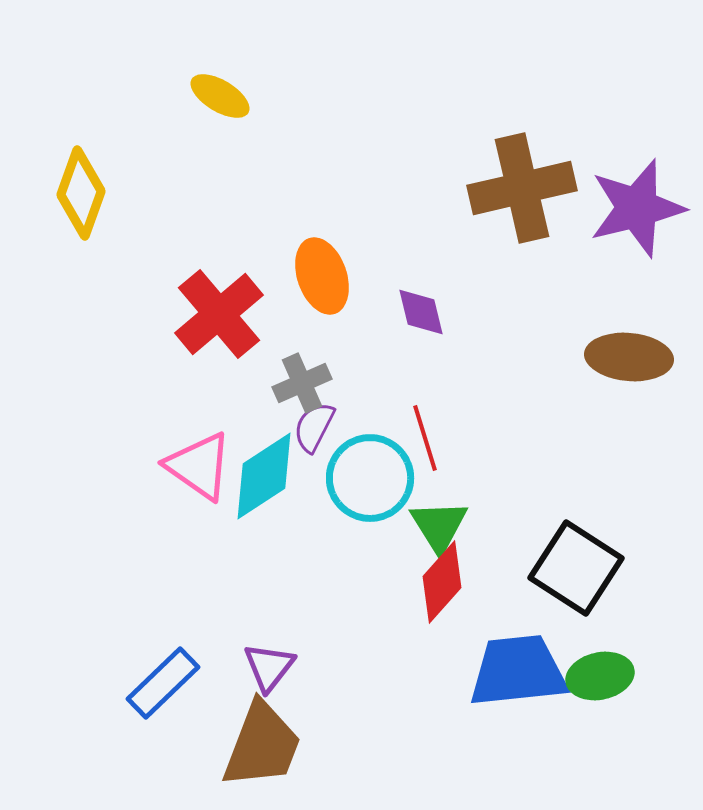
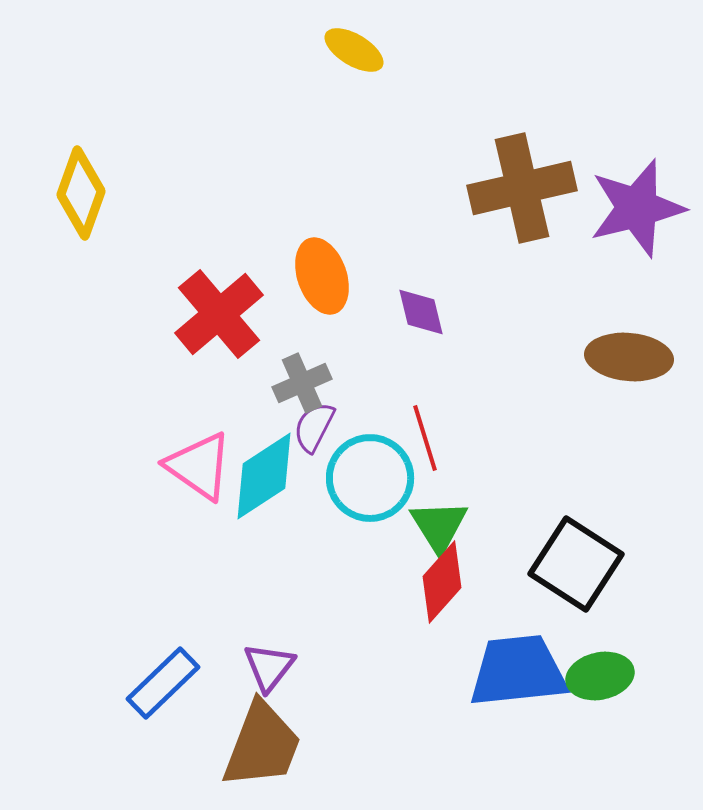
yellow ellipse: moved 134 px right, 46 px up
black square: moved 4 px up
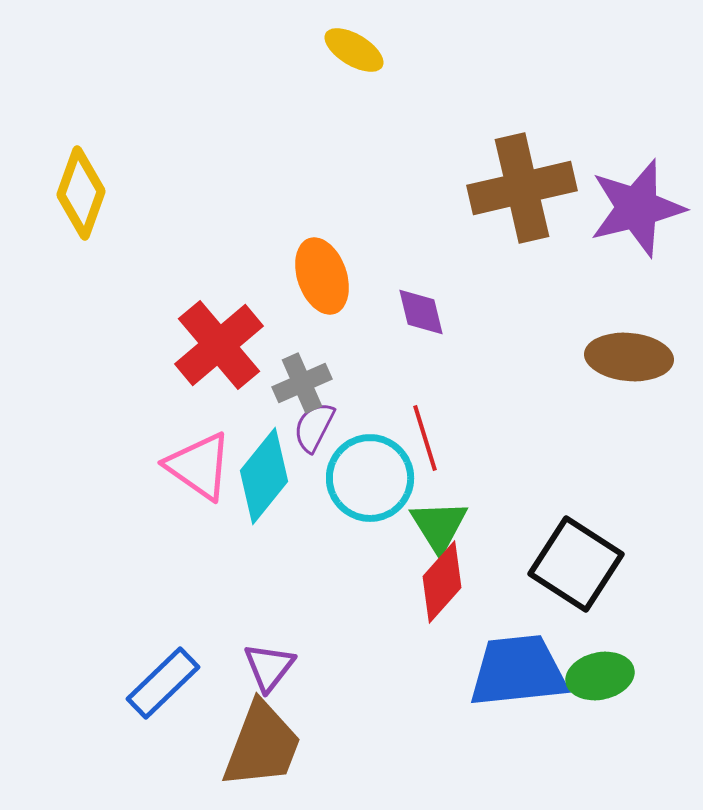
red cross: moved 31 px down
cyan diamond: rotated 18 degrees counterclockwise
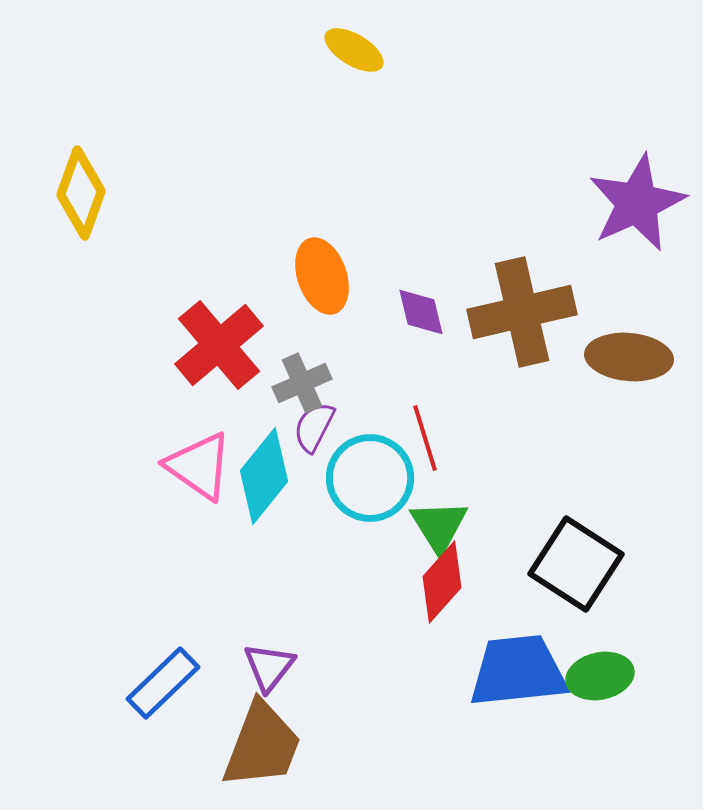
brown cross: moved 124 px down
purple star: moved 5 px up; rotated 10 degrees counterclockwise
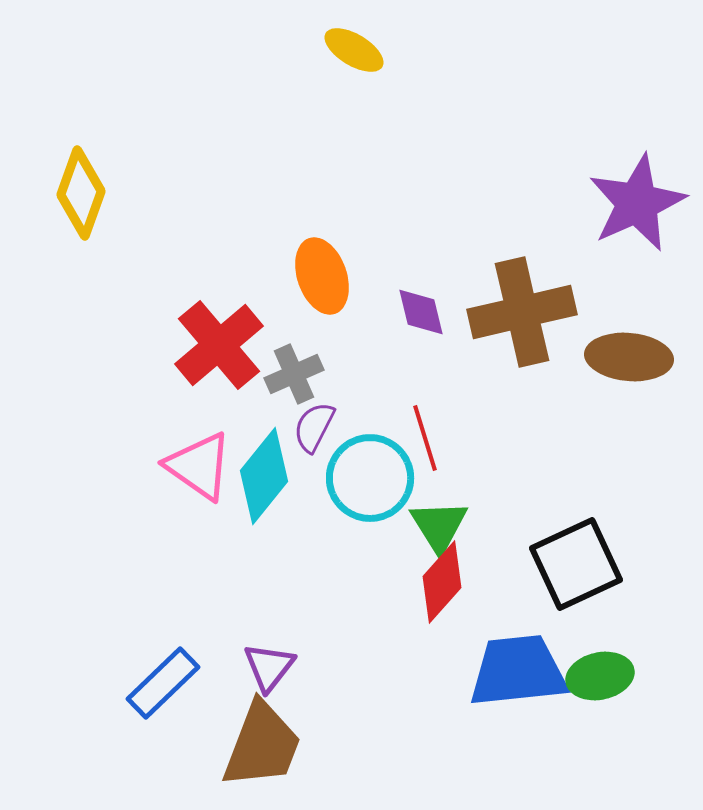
gray cross: moved 8 px left, 9 px up
black square: rotated 32 degrees clockwise
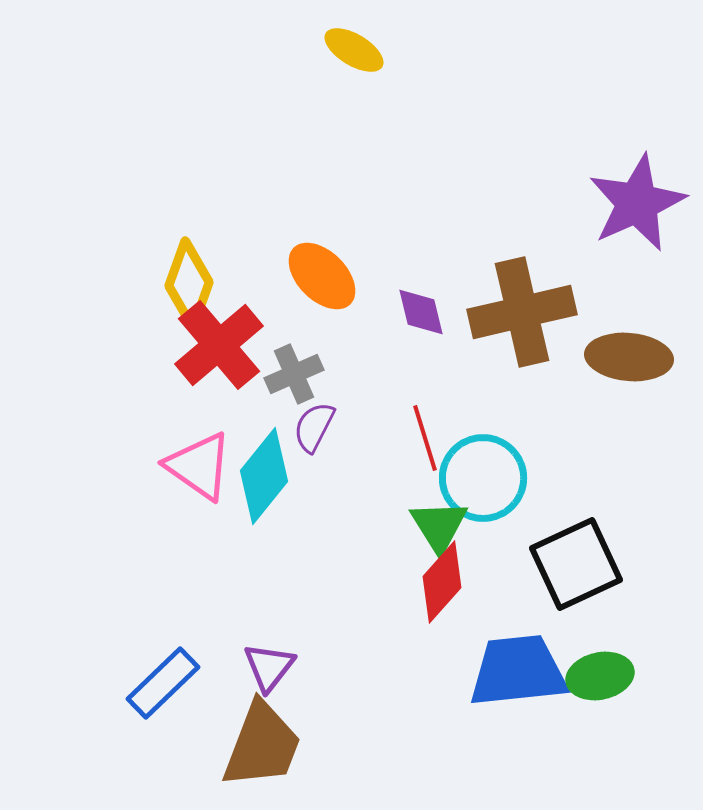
yellow diamond: moved 108 px right, 91 px down
orange ellipse: rotated 26 degrees counterclockwise
cyan circle: moved 113 px right
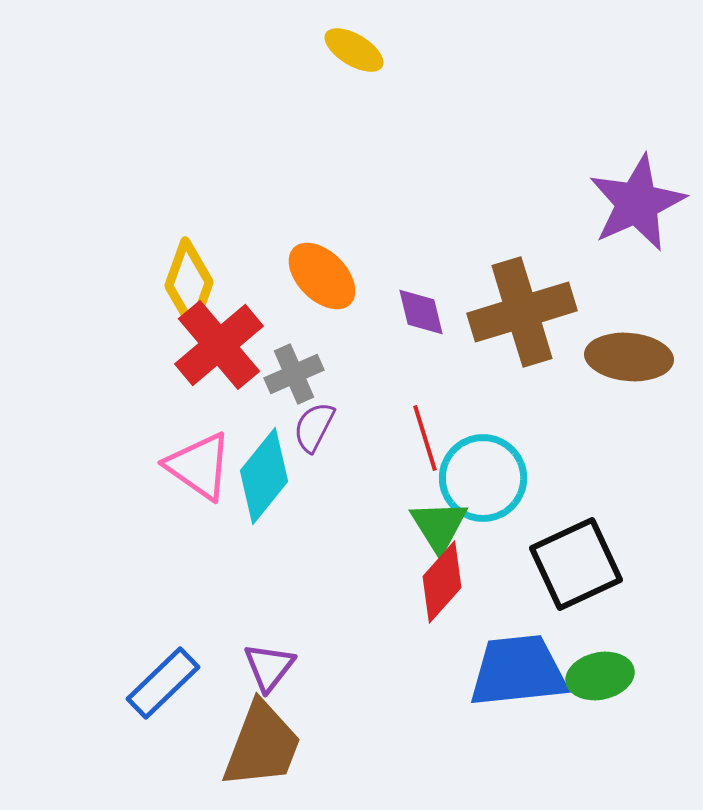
brown cross: rotated 4 degrees counterclockwise
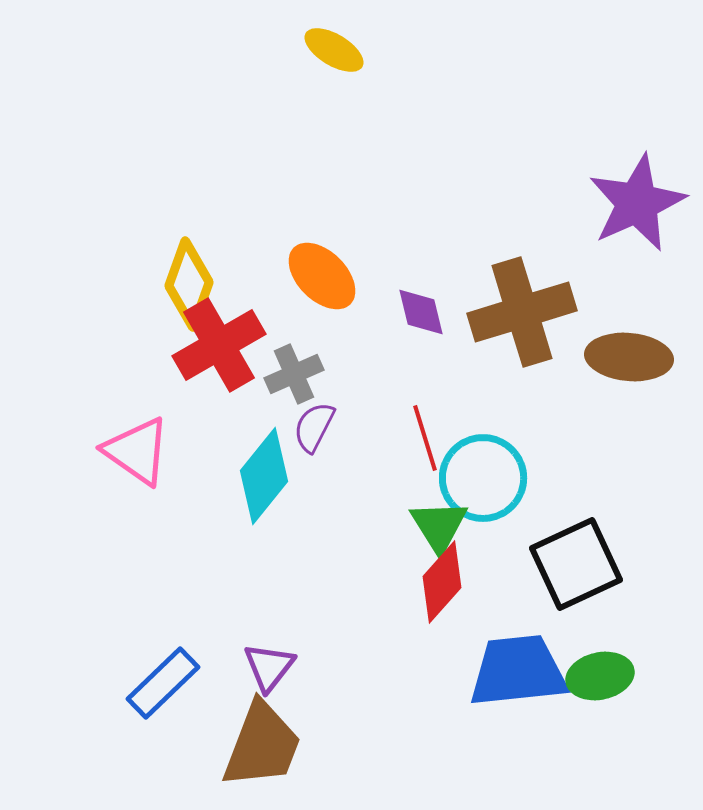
yellow ellipse: moved 20 px left
red cross: rotated 10 degrees clockwise
pink triangle: moved 62 px left, 15 px up
